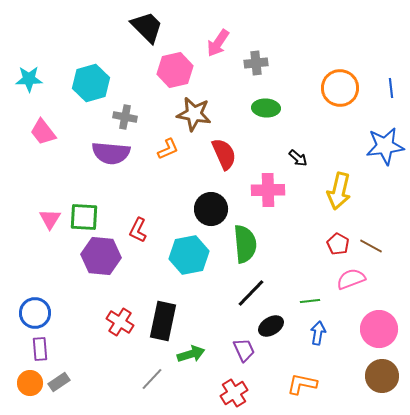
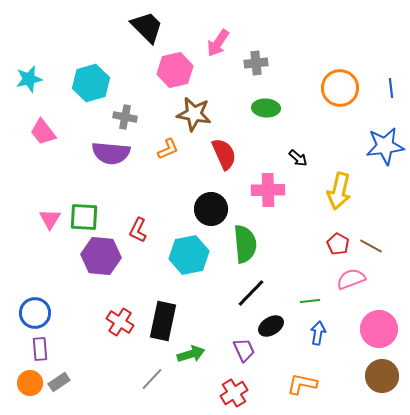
cyan star at (29, 79): rotated 12 degrees counterclockwise
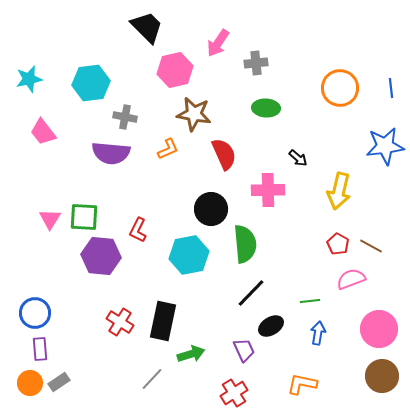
cyan hexagon at (91, 83): rotated 9 degrees clockwise
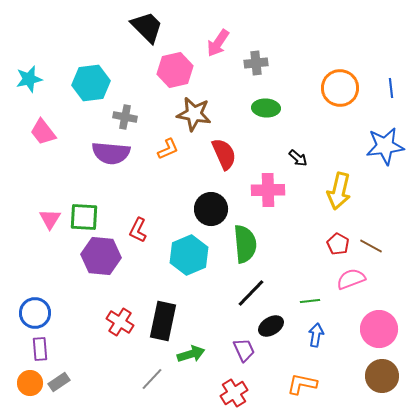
cyan hexagon at (189, 255): rotated 12 degrees counterclockwise
blue arrow at (318, 333): moved 2 px left, 2 px down
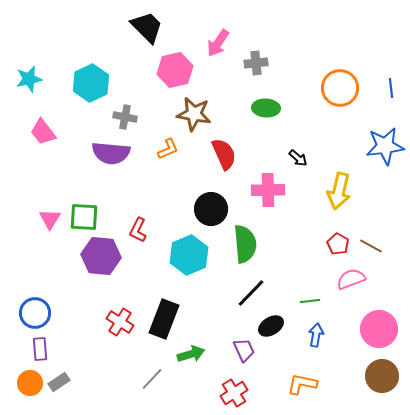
cyan hexagon at (91, 83): rotated 18 degrees counterclockwise
black rectangle at (163, 321): moved 1 px right, 2 px up; rotated 9 degrees clockwise
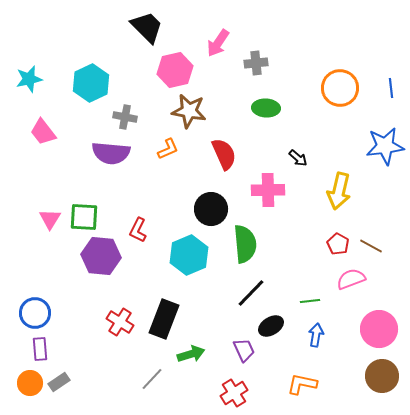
brown star at (194, 114): moved 5 px left, 3 px up
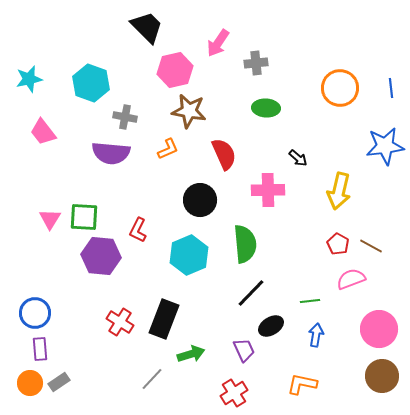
cyan hexagon at (91, 83): rotated 15 degrees counterclockwise
black circle at (211, 209): moved 11 px left, 9 px up
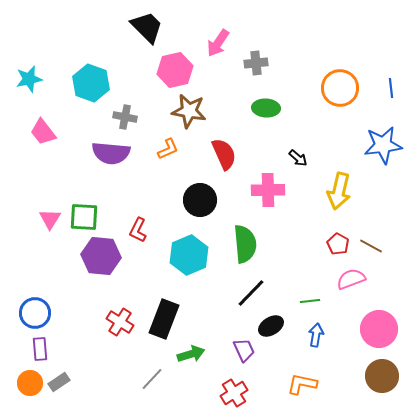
blue star at (385, 146): moved 2 px left, 1 px up
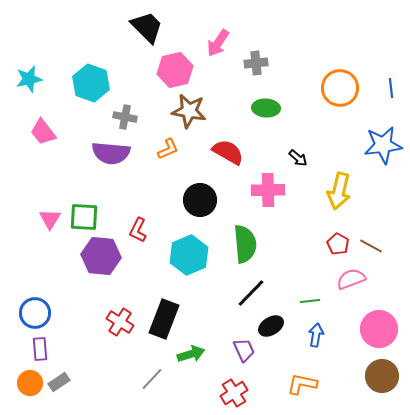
red semicircle at (224, 154): moved 4 px right, 2 px up; rotated 36 degrees counterclockwise
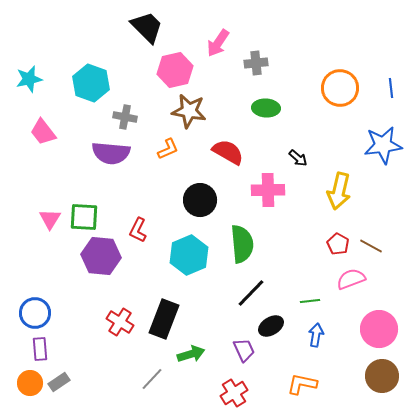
green semicircle at (245, 244): moved 3 px left
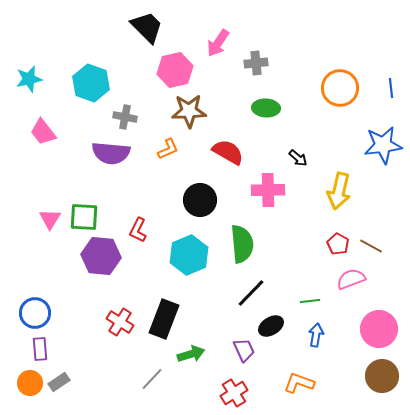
brown star at (189, 111): rotated 12 degrees counterclockwise
orange L-shape at (302, 384): moved 3 px left, 1 px up; rotated 8 degrees clockwise
